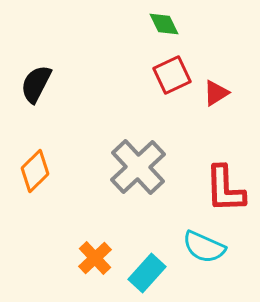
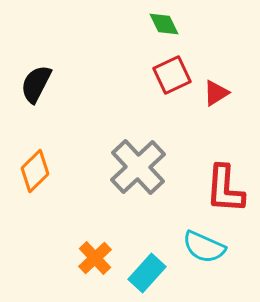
red L-shape: rotated 6 degrees clockwise
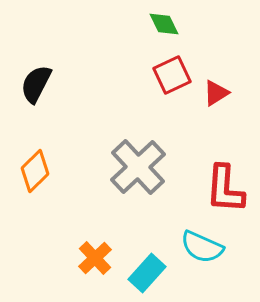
cyan semicircle: moved 2 px left
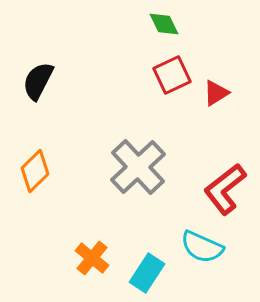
black semicircle: moved 2 px right, 3 px up
red L-shape: rotated 48 degrees clockwise
orange cross: moved 3 px left; rotated 8 degrees counterclockwise
cyan rectangle: rotated 9 degrees counterclockwise
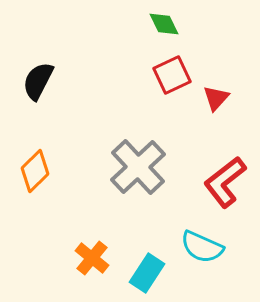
red triangle: moved 5 px down; rotated 16 degrees counterclockwise
red L-shape: moved 7 px up
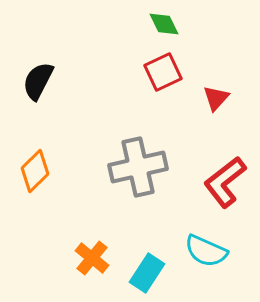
red square: moved 9 px left, 3 px up
gray cross: rotated 30 degrees clockwise
cyan semicircle: moved 4 px right, 4 px down
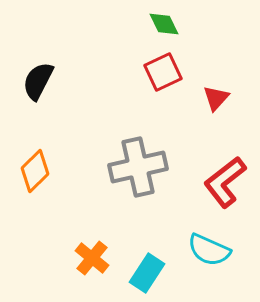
cyan semicircle: moved 3 px right, 1 px up
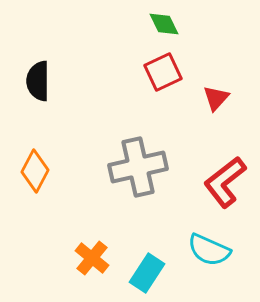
black semicircle: rotated 27 degrees counterclockwise
orange diamond: rotated 18 degrees counterclockwise
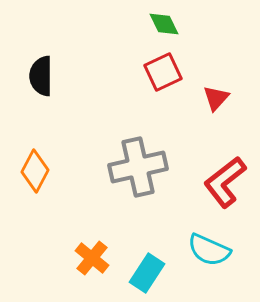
black semicircle: moved 3 px right, 5 px up
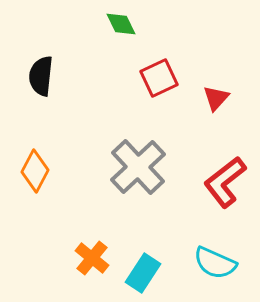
green diamond: moved 43 px left
red square: moved 4 px left, 6 px down
black semicircle: rotated 6 degrees clockwise
gray cross: rotated 30 degrees counterclockwise
cyan semicircle: moved 6 px right, 13 px down
cyan rectangle: moved 4 px left
